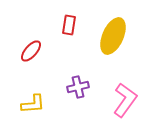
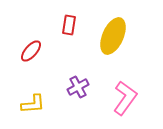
purple cross: rotated 15 degrees counterclockwise
pink L-shape: moved 2 px up
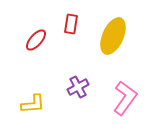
red rectangle: moved 2 px right, 1 px up
red ellipse: moved 5 px right, 11 px up
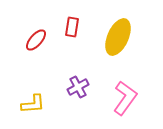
red rectangle: moved 1 px right, 3 px down
yellow ellipse: moved 5 px right, 1 px down
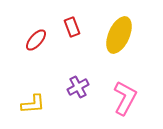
red rectangle: rotated 30 degrees counterclockwise
yellow ellipse: moved 1 px right, 2 px up
pink L-shape: rotated 8 degrees counterclockwise
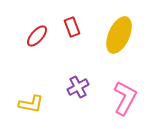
red ellipse: moved 1 px right, 4 px up
yellow L-shape: moved 2 px left; rotated 15 degrees clockwise
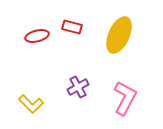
red rectangle: rotated 54 degrees counterclockwise
red ellipse: rotated 35 degrees clockwise
yellow L-shape: rotated 35 degrees clockwise
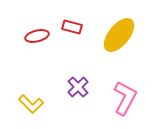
yellow ellipse: rotated 15 degrees clockwise
purple cross: rotated 15 degrees counterclockwise
